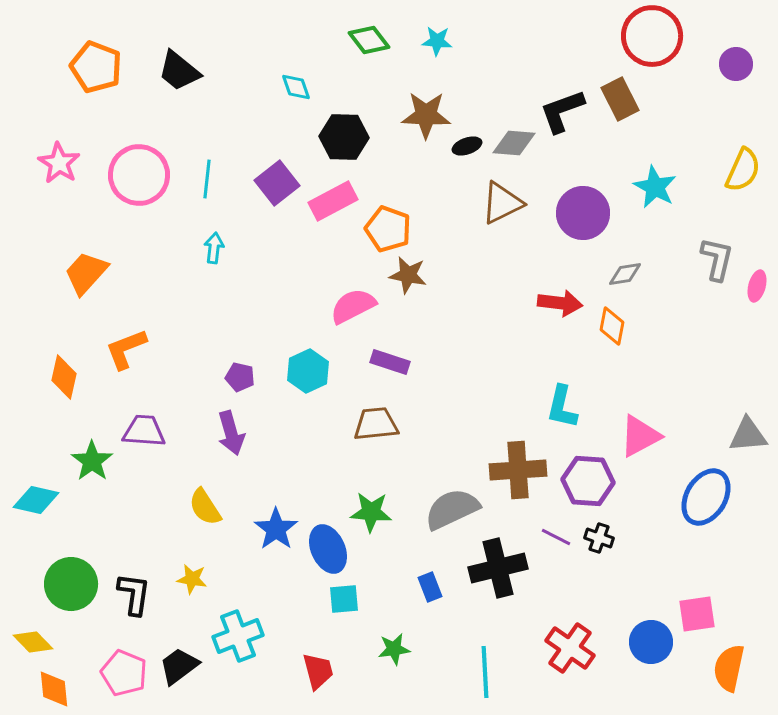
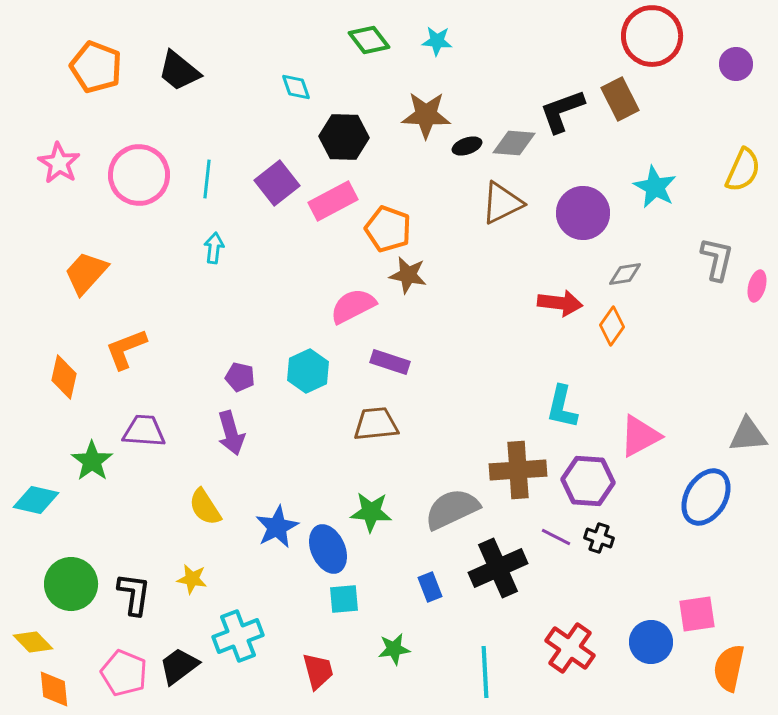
orange diamond at (612, 326): rotated 24 degrees clockwise
blue star at (276, 529): moved 1 px right, 2 px up; rotated 9 degrees clockwise
black cross at (498, 568): rotated 10 degrees counterclockwise
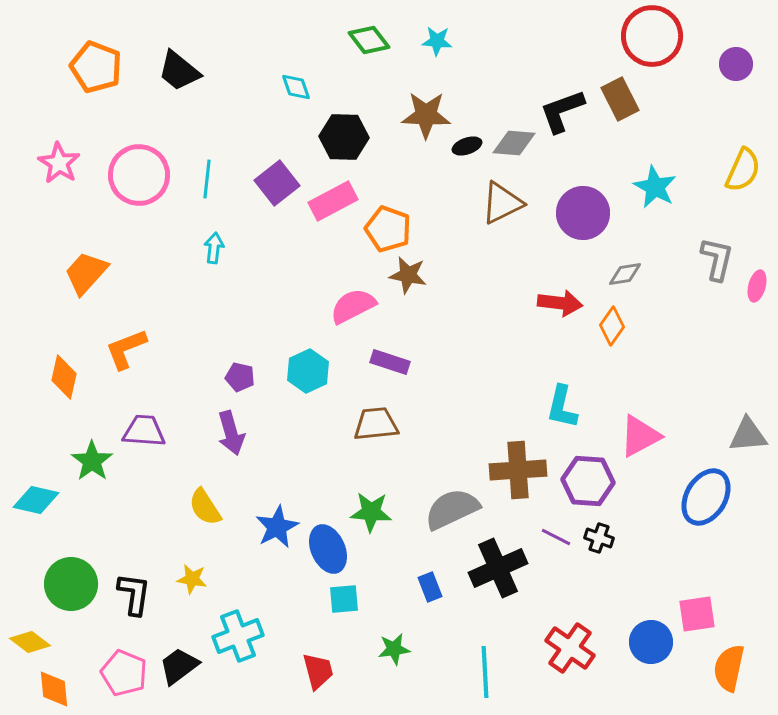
yellow diamond at (33, 642): moved 3 px left; rotated 9 degrees counterclockwise
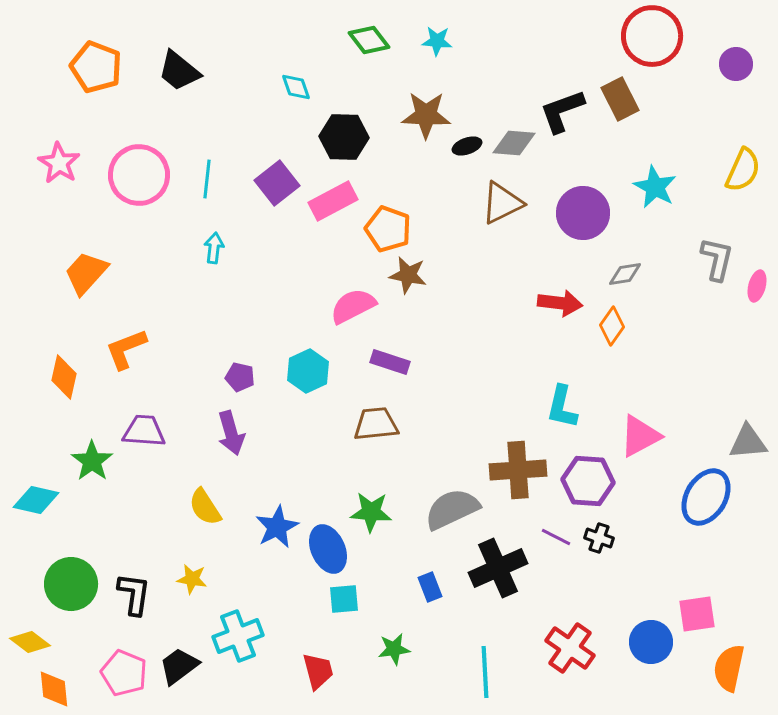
gray triangle at (748, 435): moved 7 px down
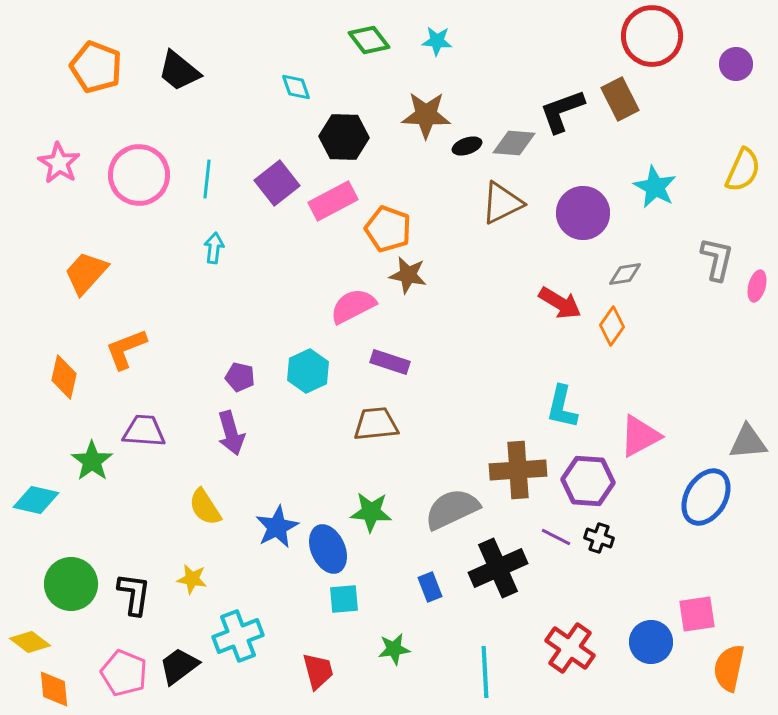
red arrow at (560, 303): rotated 24 degrees clockwise
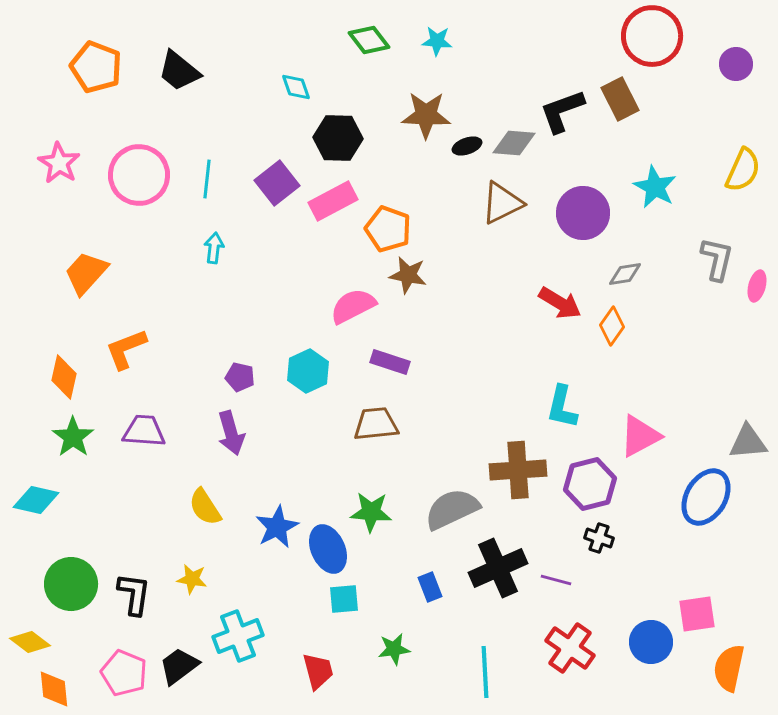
black hexagon at (344, 137): moved 6 px left, 1 px down
green star at (92, 461): moved 19 px left, 24 px up
purple hexagon at (588, 481): moved 2 px right, 3 px down; rotated 18 degrees counterclockwise
purple line at (556, 537): moved 43 px down; rotated 12 degrees counterclockwise
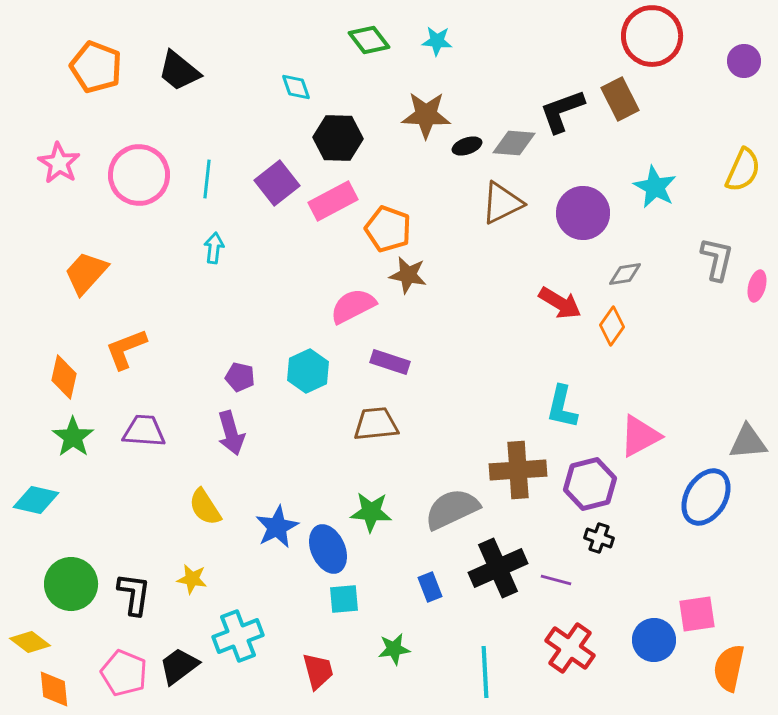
purple circle at (736, 64): moved 8 px right, 3 px up
blue circle at (651, 642): moved 3 px right, 2 px up
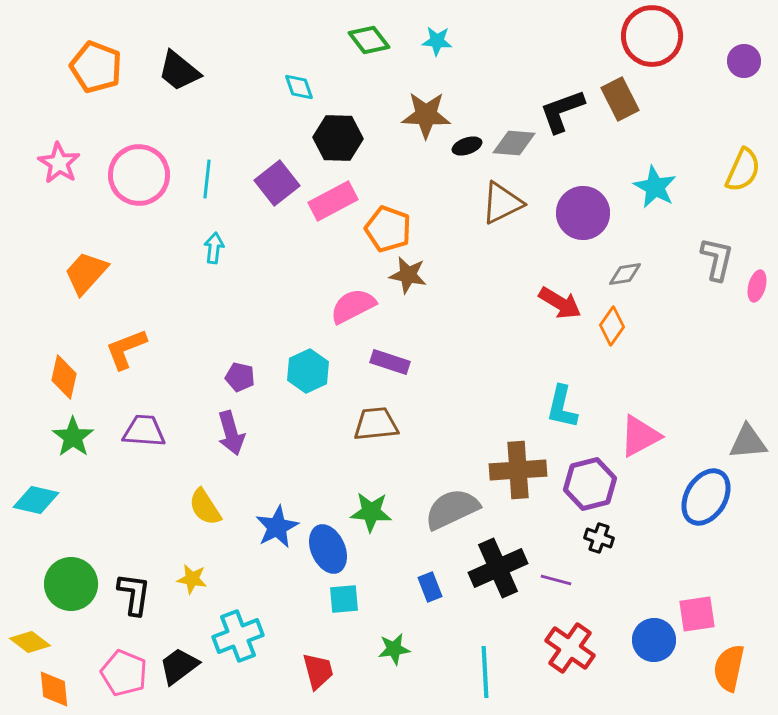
cyan diamond at (296, 87): moved 3 px right
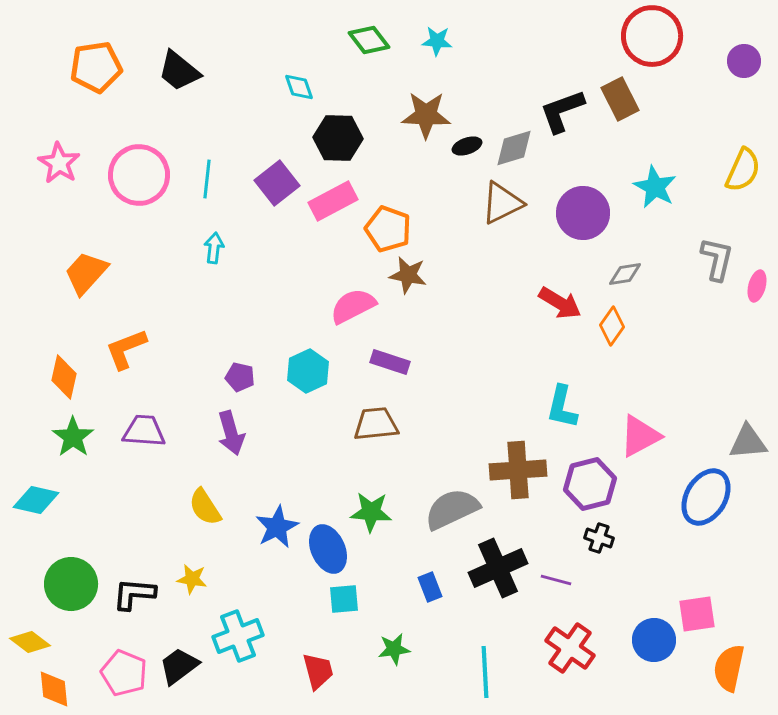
orange pentagon at (96, 67): rotated 30 degrees counterclockwise
gray diamond at (514, 143): moved 5 px down; rotated 21 degrees counterclockwise
black L-shape at (134, 594): rotated 93 degrees counterclockwise
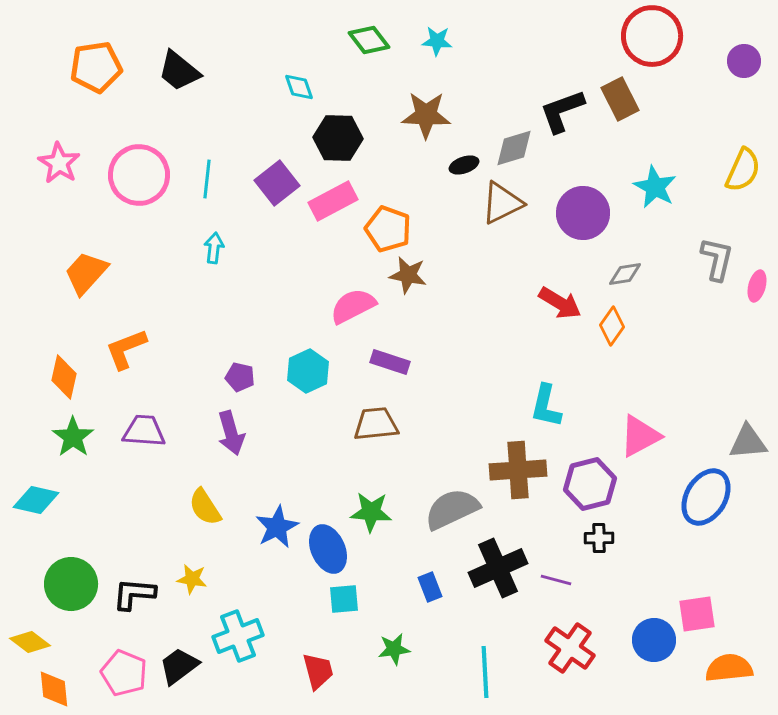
black ellipse at (467, 146): moved 3 px left, 19 px down
cyan L-shape at (562, 407): moved 16 px left, 1 px up
black cross at (599, 538): rotated 20 degrees counterclockwise
orange semicircle at (729, 668): rotated 72 degrees clockwise
